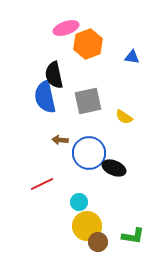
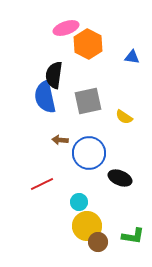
orange hexagon: rotated 12 degrees counterclockwise
black semicircle: rotated 20 degrees clockwise
black ellipse: moved 6 px right, 10 px down
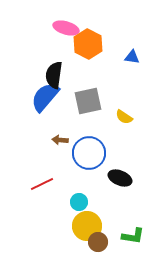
pink ellipse: rotated 35 degrees clockwise
blue semicircle: rotated 52 degrees clockwise
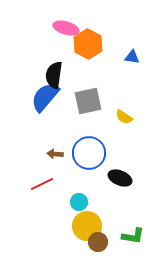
brown arrow: moved 5 px left, 14 px down
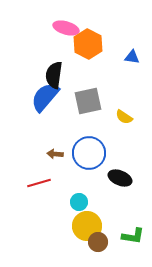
red line: moved 3 px left, 1 px up; rotated 10 degrees clockwise
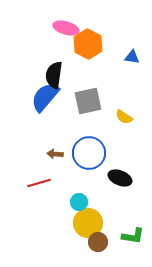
yellow circle: moved 1 px right, 3 px up
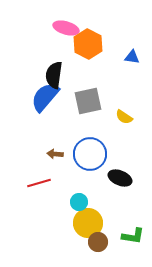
blue circle: moved 1 px right, 1 px down
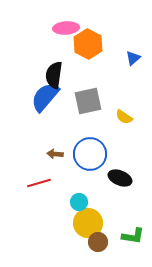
pink ellipse: rotated 20 degrees counterclockwise
blue triangle: moved 1 px right, 1 px down; rotated 49 degrees counterclockwise
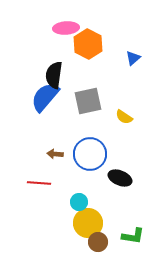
red line: rotated 20 degrees clockwise
